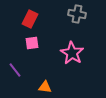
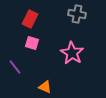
pink square: rotated 24 degrees clockwise
purple line: moved 3 px up
orange triangle: rotated 16 degrees clockwise
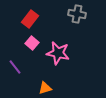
red rectangle: rotated 12 degrees clockwise
pink square: rotated 24 degrees clockwise
pink star: moved 14 px left; rotated 20 degrees counterclockwise
orange triangle: moved 1 px down; rotated 40 degrees counterclockwise
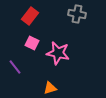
red rectangle: moved 3 px up
pink square: rotated 16 degrees counterclockwise
orange triangle: moved 5 px right
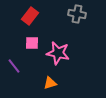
pink square: rotated 24 degrees counterclockwise
purple line: moved 1 px left, 1 px up
orange triangle: moved 5 px up
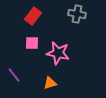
red rectangle: moved 3 px right
purple line: moved 9 px down
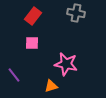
gray cross: moved 1 px left, 1 px up
pink star: moved 8 px right, 11 px down
orange triangle: moved 1 px right, 3 px down
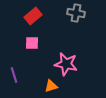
red rectangle: rotated 12 degrees clockwise
purple line: rotated 21 degrees clockwise
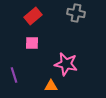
orange triangle: rotated 16 degrees clockwise
